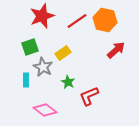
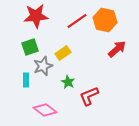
red star: moved 6 px left; rotated 15 degrees clockwise
red arrow: moved 1 px right, 1 px up
gray star: moved 1 px up; rotated 24 degrees clockwise
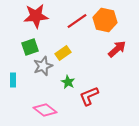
cyan rectangle: moved 13 px left
